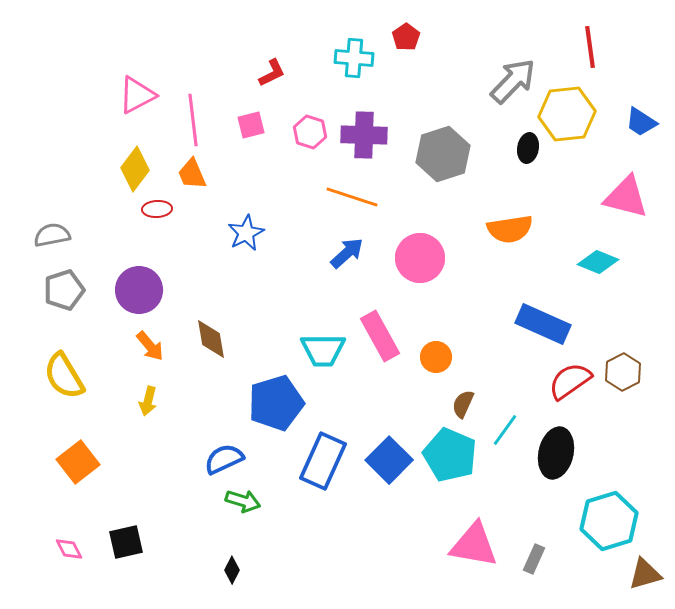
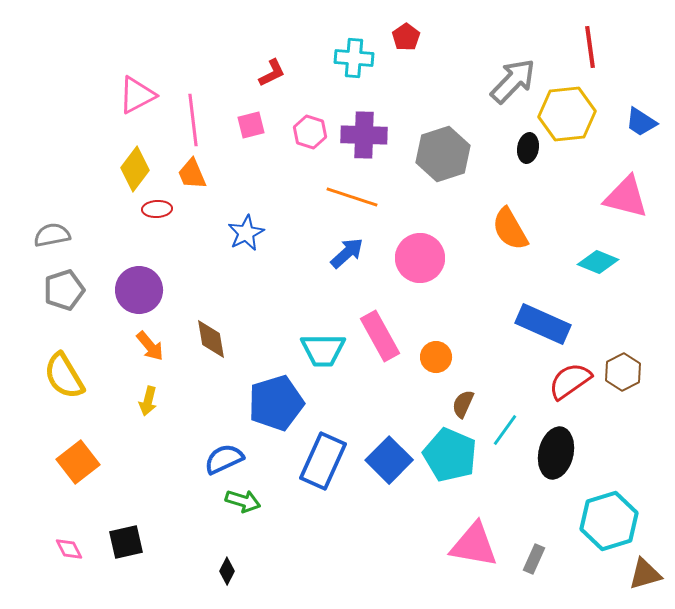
orange semicircle at (510, 229): rotated 69 degrees clockwise
black diamond at (232, 570): moved 5 px left, 1 px down
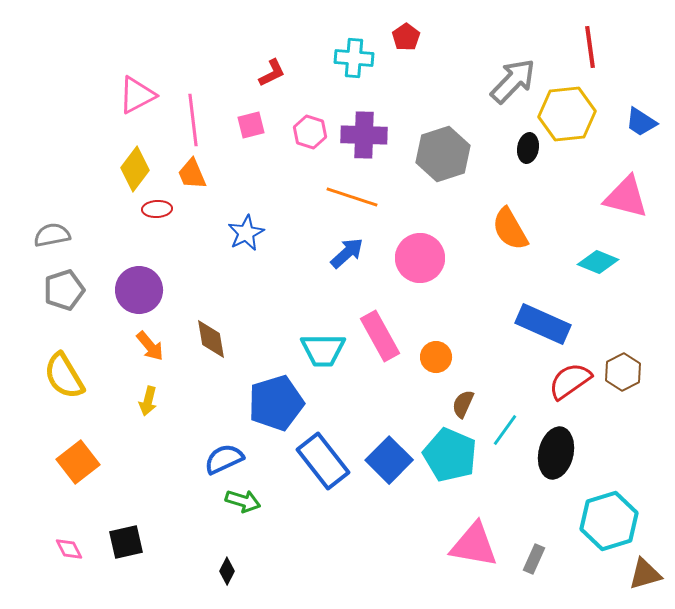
blue rectangle at (323, 461): rotated 62 degrees counterclockwise
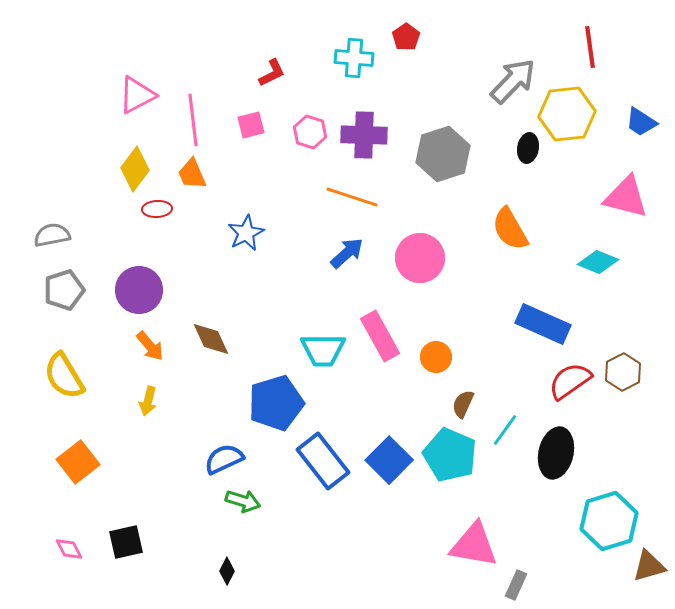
brown diamond at (211, 339): rotated 15 degrees counterclockwise
gray rectangle at (534, 559): moved 18 px left, 26 px down
brown triangle at (645, 574): moved 4 px right, 8 px up
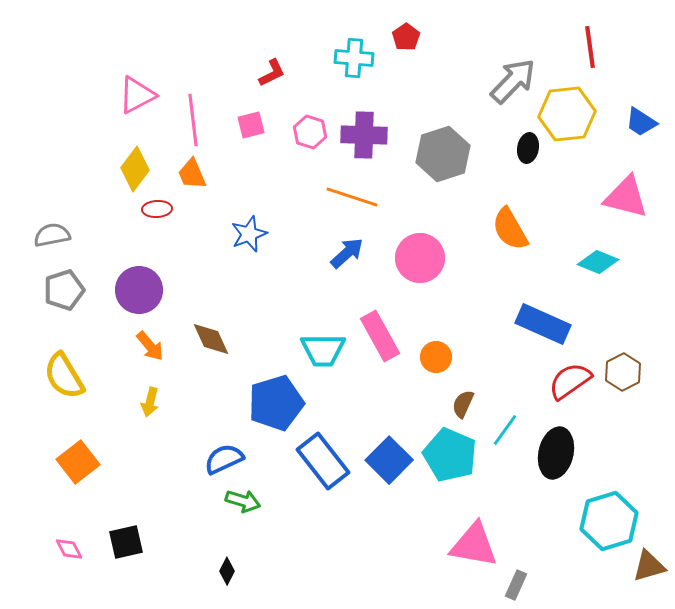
blue star at (246, 233): moved 3 px right, 1 px down; rotated 6 degrees clockwise
yellow arrow at (148, 401): moved 2 px right, 1 px down
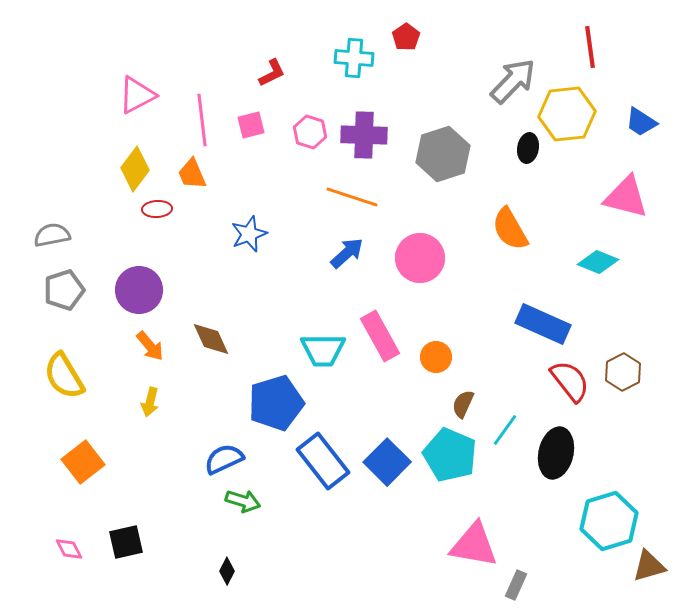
pink line at (193, 120): moved 9 px right
red semicircle at (570, 381): rotated 87 degrees clockwise
blue square at (389, 460): moved 2 px left, 2 px down
orange square at (78, 462): moved 5 px right
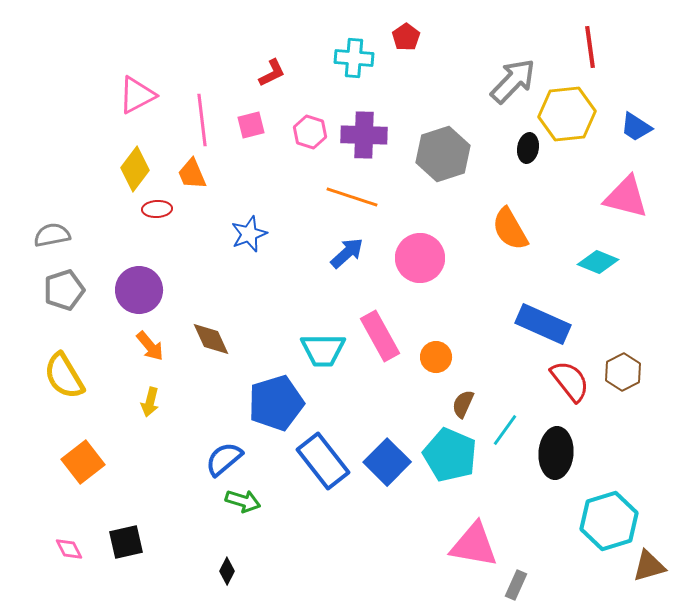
blue trapezoid at (641, 122): moved 5 px left, 5 px down
black ellipse at (556, 453): rotated 9 degrees counterclockwise
blue semicircle at (224, 459): rotated 15 degrees counterclockwise
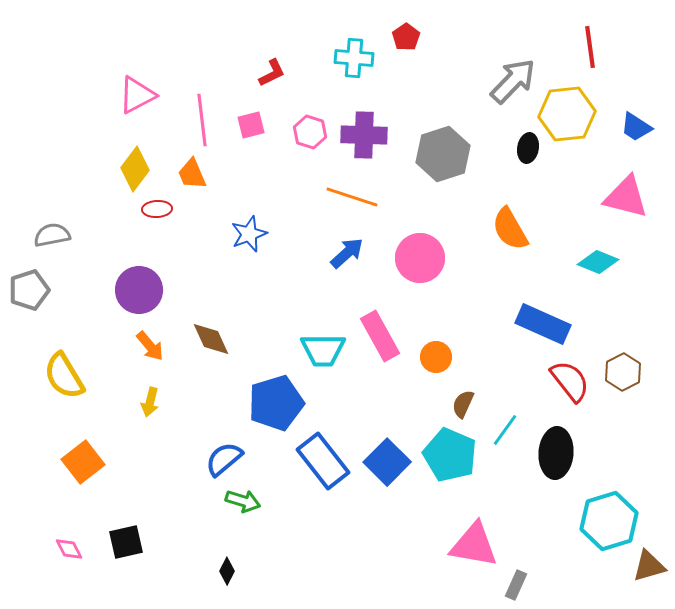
gray pentagon at (64, 290): moved 35 px left
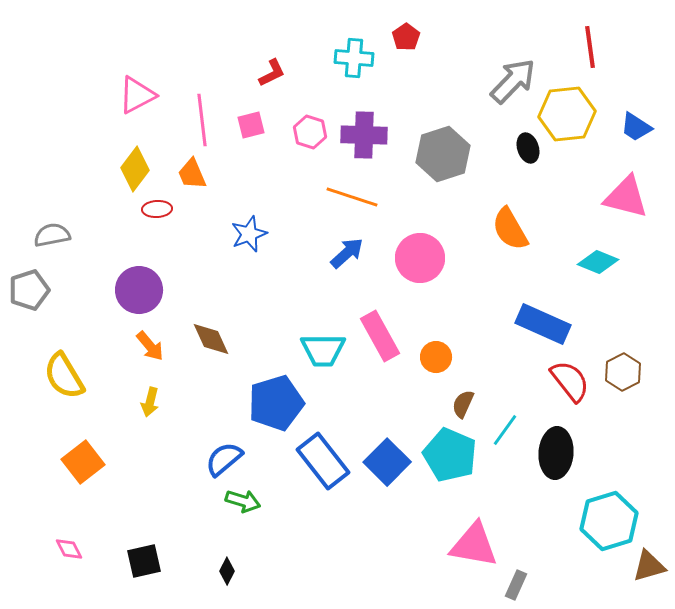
black ellipse at (528, 148): rotated 28 degrees counterclockwise
black square at (126, 542): moved 18 px right, 19 px down
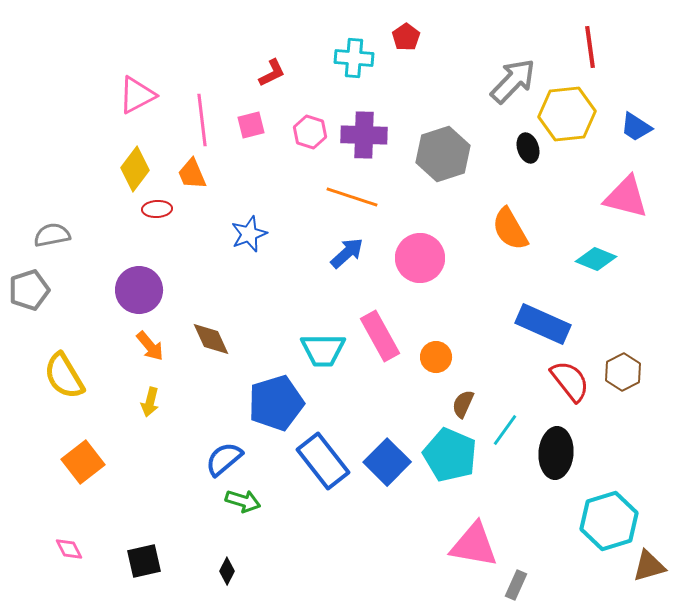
cyan diamond at (598, 262): moved 2 px left, 3 px up
